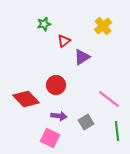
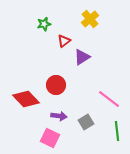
yellow cross: moved 13 px left, 7 px up
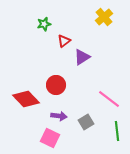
yellow cross: moved 14 px right, 2 px up
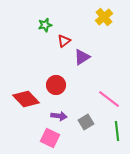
green star: moved 1 px right, 1 px down
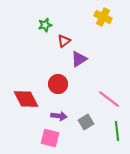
yellow cross: moved 1 px left; rotated 24 degrees counterclockwise
purple triangle: moved 3 px left, 2 px down
red circle: moved 2 px right, 1 px up
red diamond: rotated 16 degrees clockwise
pink square: rotated 12 degrees counterclockwise
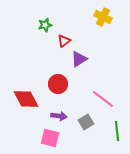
pink line: moved 6 px left
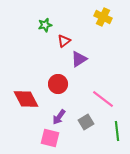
purple arrow: moved 1 px down; rotated 119 degrees clockwise
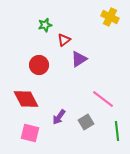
yellow cross: moved 7 px right
red triangle: moved 1 px up
red circle: moved 19 px left, 19 px up
pink square: moved 20 px left, 5 px up
